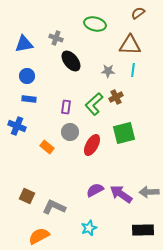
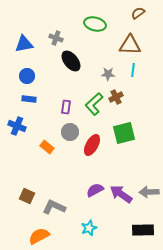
gray star: moved 3 px down
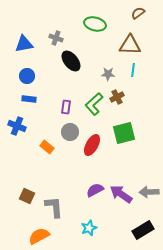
brown cross: moved 1 px right
gray L-shape: rotated 60 degrees clockwise
black rectangle: rotated 30 degrees counterclockwise
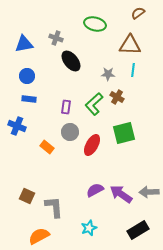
brown cross: rotated 32 degrees counterclockwise
black rectangle: moved 5 px left
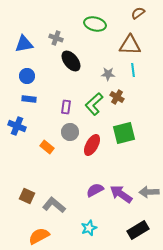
cyan line: rotated 16 degrees counterclockwise
gray L-shape: moved 2 px up; rotated 45 degrees counterclockwise
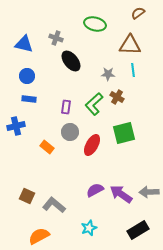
blue triangle: rotated 24 degrees clockwise
blue cross: moved 1 px left; rotated 36 degrees counterclockwise
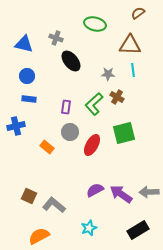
brown square: moved 2 px right
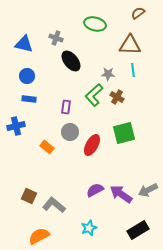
green L-shape: moved 9 px up
gray arrow: moved 1 px left, 2 px up; rotated 24 degrees counterclockwise
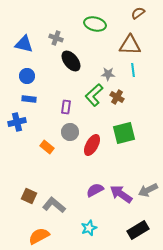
blue cross: moved 1 px right, 4 px up
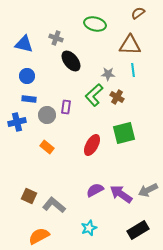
gray circle: moved 23 px left, 17 px up
